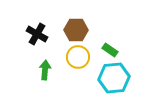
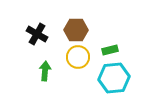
green rectangle: rotated 49 degrees counterclockwise
green arrow: moved 1 px down
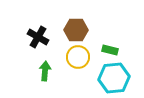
black cross: moved 1 px right, 3 px down
green rectangle: rotated 28 degrees clockwise
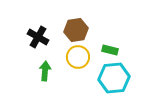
brown hexagon: rotated 10 degrees counterclockwise
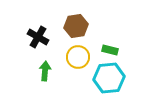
brown hexagon: moved 4 px up
cyan hexagon: moved 5 px left
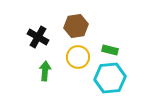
cyan hexagon: moved 1 px right
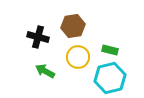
brown hexagon: moved 3 px left
black cross: rotated 15 degrees counterclockwise
green arrow: rotated 66 degrees counterclockwise
cyan hexagon: rotated 8 degrees counterclockwise
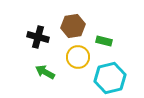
green rectangle: moved 6 px left, 9 px up
green arrow: moved 1 px down
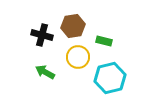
black cross: moved 4 px right, 2 px up
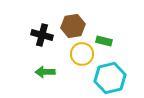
yellow circle: moved 4 px right, 3 px up
green arrow: rotated 30 degrees counterclockwise
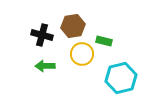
green arrow: moved 6 px up
cyan hexagon: moved 11 px right
